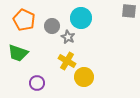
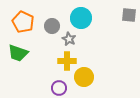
gray square: moved 4 px down
orange pentagon: moved 1 px left, 2 px down
gray star: moved 1 px right, 2 px down
yellow cross: rotated 30 degrees counterclockwise
purple circle: moved 22 px right, 5 px down
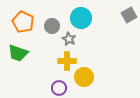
gray square: rotated 35 degrees counterclockwise
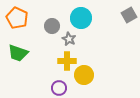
orange pentagon: moved 6 px left, 4 px up
yellow circle: moved 2 px up
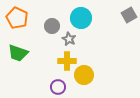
purple circle: moved 1 px left, 1 px up
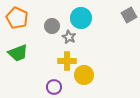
gray star: moved 2 px up
green trapezoid: rotated 40 degrees counterclockwise
purple circle: moved 4 px left
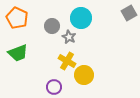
gray square: moved 2 px up
yellow cross: rotated 30 degrees clockwise
